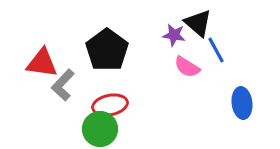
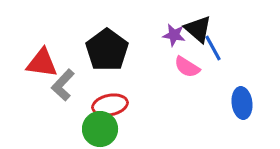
black triangle: moved 6 px down
blue line: moved 3 px left, 2 px up
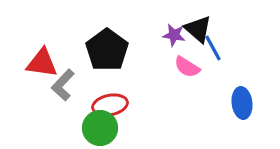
green circle: moved 1 px up
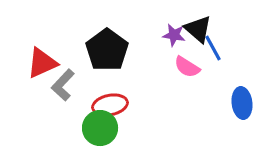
red triangle: rotated 32 degrees counterclockwise
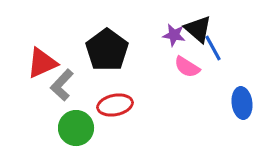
gray L-shape: moved 1 px left
red ellipse: moved 5 px right
green circle: moved 24 px left
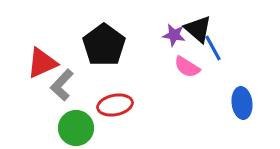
black pentagon: moved 3 px left, 5 px up
